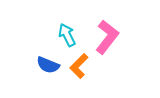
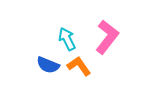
cyan arrow: moved 4 px down
orange L-shape: rotated 100 degrees clockwise
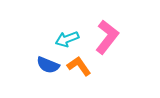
cyan arrow: rotated 85 degrees counterclockwise
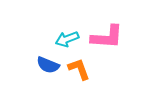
pink L-shape: rotated 56 degrees clockwise
orange L-shape: moved 3 px down; rotated 15 degrees clockwise
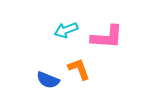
cyan arrow: moved 1 px left, 9 px up
blue semicircle: moved 15 px down
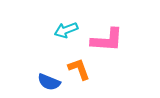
pink L-shape: moved 3 px down
blue semicircle: moved 1 px right, 2 px down
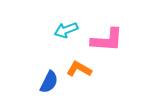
orange L-shape: rotated 40 degrees counterclockwise
blue semicircle: rotated 85 degrees counterclockwise
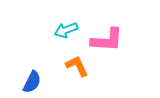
orange L-shape: moved 2 px left, 3 px up; rotated 35 degrees clockwise
blue semicircle: moved 17 px left
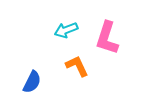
pink L-shape: moved 2 px up; rotated 104 degrees clockwise
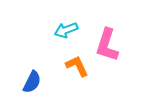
pink L-shape: moved 7 px down
